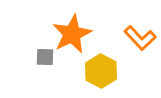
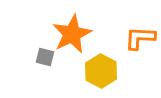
orange L-shape: rotated 136 degrees clockwise
gray square: rotated 12 degrees clockwise
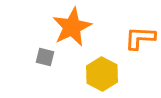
orange star: moved 7 px up
yellow hexagon: moved 1 px right, 3 px down
